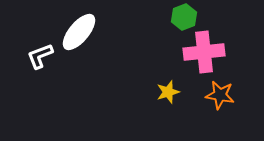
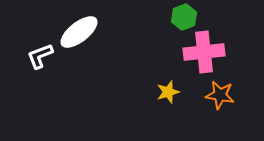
white ellipse: rotated 12 degrees clockwise
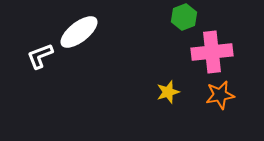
pink cross: moved 8 px right
orange star: rotated 20 degrees counterclockwise
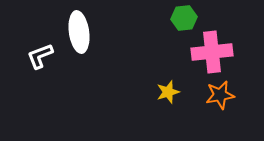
green hexagon: moved 1 px down; rotated 15 degrees clockwise
white ellipse: rotated 60 degrees counterclockwise
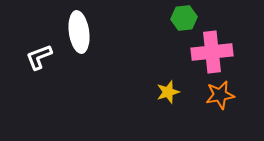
white L-shape: moved 1 px left, 1 px down
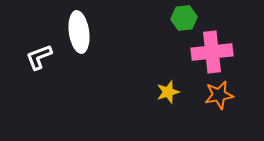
orange star: moved 1 px left
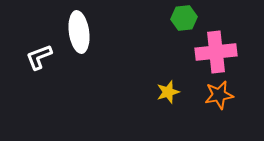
pink cross: moved 4 px right
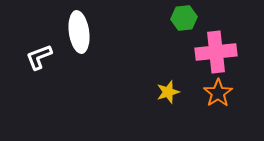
orange star: moved 1 px left, 2 px up; rotated 24 degrees counterclockwise
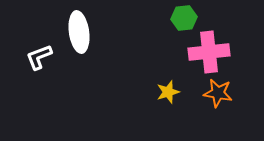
pink cross: moved 7 px left
orange star: rotated 28 degrees counterclockwise
